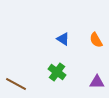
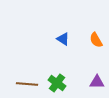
green cross: moved 11 px down
brown line: moved 11 px right; rotated 25 degrees counterclockwise
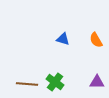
blue triangle: rotated 16 degrees counterclockwise
green cross: moved 2 px left, 1 px up
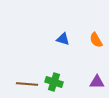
green cross: moved 1 px left; rotated 18 degrees counterclockwise
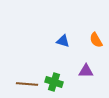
blue triangle: moved 2 px down
purple triangle: moved 11 px left, 11 px up
